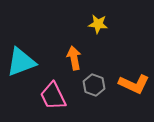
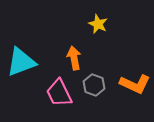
yellow star: rotated 18 degrees clockwise
orange L-shape: moved 1 px right
pink trapezoid: moved 6 px right, 3 px up
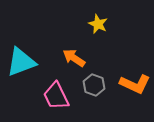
orange arrow: rotated 45 degrees counterclockwise
pink trapezoid: moved 3 px left, 3 px down
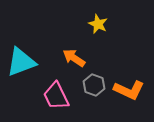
orange L-shape: moved 6 px left, 6 px down
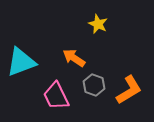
orange L-shape: rotated 56 degrees counterclockwise
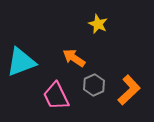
gray hexagon: rotated 15 degrees clockwise
orange L-shape: rotated 12 degrees counterclockwise
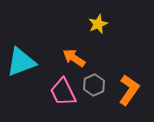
yellow star: rotated 24 degrees clockwise
orange L-shape: rotated 12 degrees counterclockwise
pink trapezoid: moved 7 px right, 4 px up
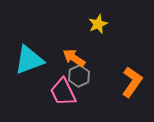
cyan triangle: moved 8 px right, 2 px up
gray hexagon: moved 15 px left, 9 px up
orange L-shape: moved 3 px right, 8 px up
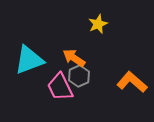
orange L-shape: rotated 84 degrees counterclockwise
pink trapezoid: moved 3 px left, 5 px up
